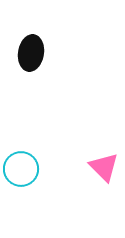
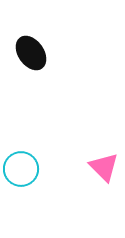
black ellipse: rotated 44 degrees counterclockwise
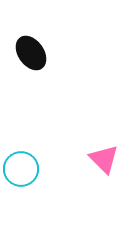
pink triangle: moved 8 px up
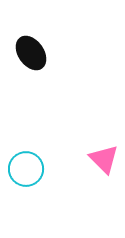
cyan circle: moved 5 px right
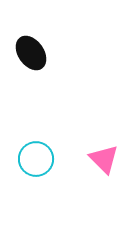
cyan circle: moved 10 px right, 10 px up
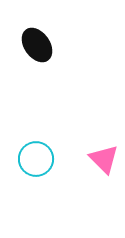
black ellipse: moved 6 px right, 8 px up
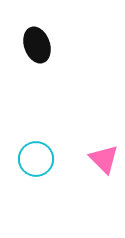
black ellipse: rotated 16 degrees clockwise
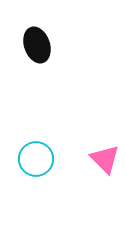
pink triangle: moved 1 px right
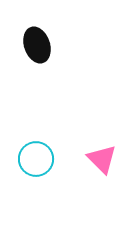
pink triangle: moved 3 px left
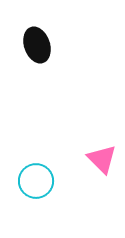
cyan circle: moved 22 px down
